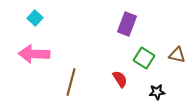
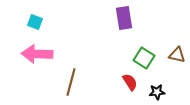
cyan square: moved 4 px down; rotated 21 degrees counterclockwise
purple rectangle: moved 3 px left, 6 px up; rotated 30 degrees counterclockwise
pink arrow: moved 3 px right
red semicircle: moved 10 px right, 3 px down
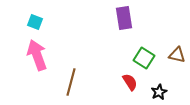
pink arrow: moved 1 px down; rotated 68 degrees clockwise
black star: moved 2 px right; rotated 21 degrees counterclockwise
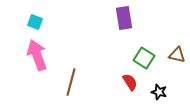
black star: rotated 28 degrees counterclockwise
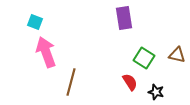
pink arrow: moved 9 px right, 3 px up
black star: moved 3 px left
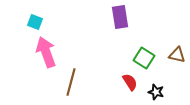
purple rectangle: moved 4 px left, 1 px up
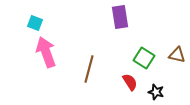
cyan square: moved 1 px down
brown line: moved 18 px right, 13 px up
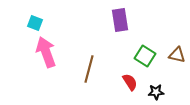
purple rectangle: moved 3 px down
green square: moved 1 px right, 2 px up
black star: rotated 21 degrees counterclockwise
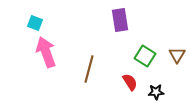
brown triangle: rotated 48 degrees clockwise
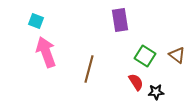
cyan square: moved 1 px right, 2 px up
brown triangle: rotated 24 degrees counterclockwise
red semicircle: moved 6 px right
